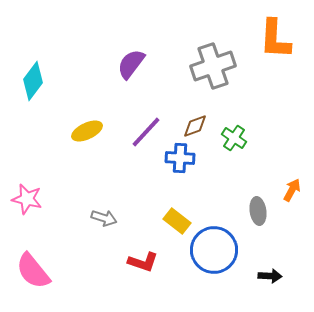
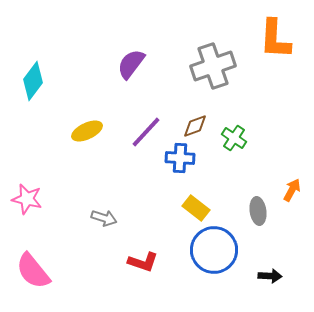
yellow rectangle: moved 19 px right, 13 px up
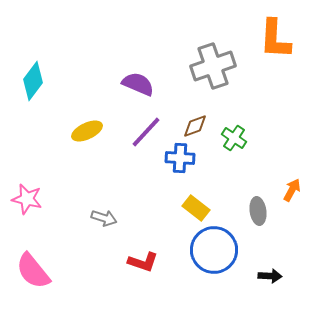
purple semicircle: moved 7 px right, 20 px down; rotated 76 degrees clockwise
